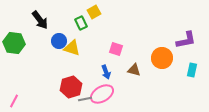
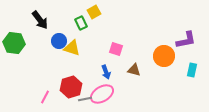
orange circle: moved 2 px right, 2 px up
pink line: moved 31 px right, 4 px up
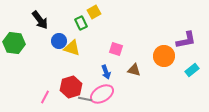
cyan rectangle: rotated 40 degrees clockwise
gray line: rotated 24 degrees clockwise
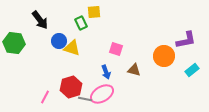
yellow square: rotated 24 degrees clockwise
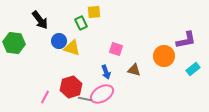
cyan rectangle: moved 1 px right, 1 px up
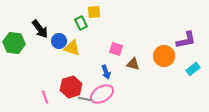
black arrow: moved 9 px down
brown triangle: moved 1 px left, 6 px up
pink line: rotated 48 degrees counterclockwise
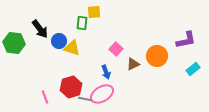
green rectangle: moved 1 px right; rotated 32 degrees clockwise
pink square: rotated 24 degrees clockwise
orange circle: moved 7 px left
brown triangle: rotated 40 degrees counterclockwise
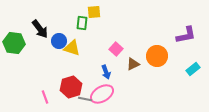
purple L-shape: moved 5 px up
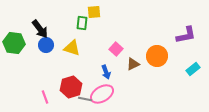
blue circle: moved 13 px left, 4 px down
